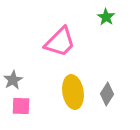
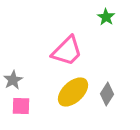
pink trapezoid: moved 7 px right, 9 px down
yellow ellipse: rotated 56 degrees clockwise
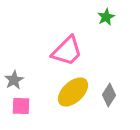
green star: rotated 12 degrees clockwise
gray star: moved 1 px right
gray diamond: moved 2 px right, 1 px down
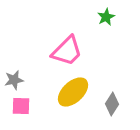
gray star: rotated 18 degrees clockwise
gray diamond: moved 3 px right, 9 px down
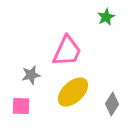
pink trapezoid: rotated 20 degrees counterclockwise
gray star: moved 17 px right, 5 px up
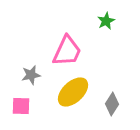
green star: moved 4 px down
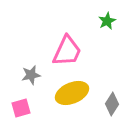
green star: moved 1 px right
yellow ellipse: moved 1 px left, 1 px down; rotated 20 degrees clockwise
pink square: moved 2 px down; rotated 18 degrees counterclockwise
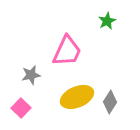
yellow ellipse: moved 5 px right, 4 px down
gray diamond: moved 2 px left, 2 px up
pink square: rotated 30 degrees counterclockwise
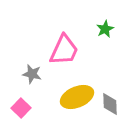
green star: moved 2 px left, 8 px down
pink trapezoid: moved 3 px left, 1 px up
gray star: moved 1 px right, 1 px up; rotated 24 degrees clockwise
gray diamond: moved 2 px down; rotated 35 degrees counterclockwise
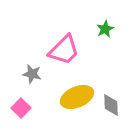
pink trapezoid: rotated 20 degrees clockwise
gray diamond: moved 1 px right, 1 px down
